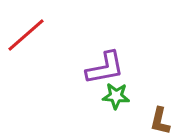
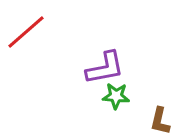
red line: moved 3 px up
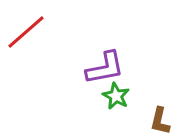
green star: rotated 24 degrees clockwise
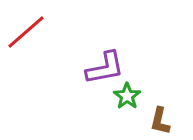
green star: moved 11 px right; rotated 8 degrees clockwise
